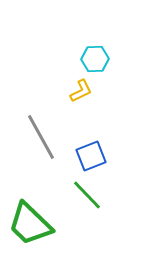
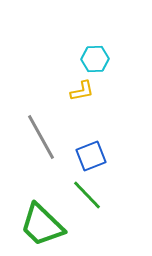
yellow L-shape: moved 1 px right; rotated 15 degrees clockwise
green trapezoid: moved 12 px right, 1 px down
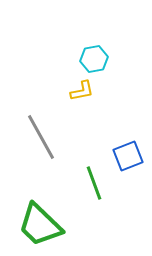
cyan hexagon: moved 1 px left; rotated 8 degrees counterclockwise
blue square: moved 37 px right
green line: moved 7 px right, 12 px up; rotated 24 degrees clockwise
green trapezoid: moved 2 px left
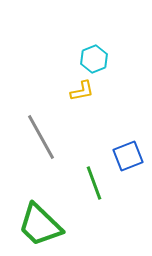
cyan hexagon: rotated 12 degrees counterclockwise
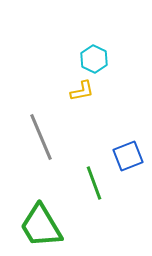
cyan hexagon: rotated 12 degrees counterclockwise
gray line: rotated 6 degrees clockwise
green trapezoid: moved 1 px right, 1 px down; rotated 15 degrees clockwise
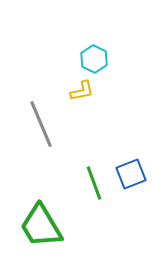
gray line: moved 13 px up
blue square: moved 3 px right, 18 px down
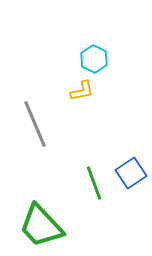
gray line: moved 6 px left
blue square: moved 1 px up; rotated 12 degrees counterclockwise
green trapezoid: rotated 12 degrees counterclockwise
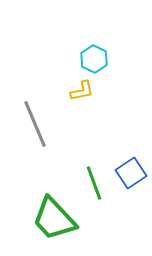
green trapezoid: moved 13 px right, 7 px up
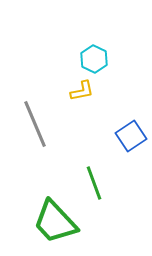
blue square: moved 37 px up
green trapezoid: moved 1 px right, 3 px down
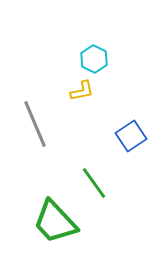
green line: rotated 16 degrees counterclockwise
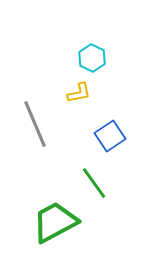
cyan hexagon: moved 2 px left, 1 px up
yellow L-shape: moved 3 px left, 2 px down
blue square: moved 21 px left
green trapezoid: rotated 105 degrees clockwise
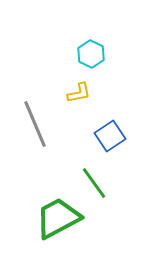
cyan hexagon: moved 1 px left, 4 px up
green trapezoid: moved 3 px right, 4 px up
